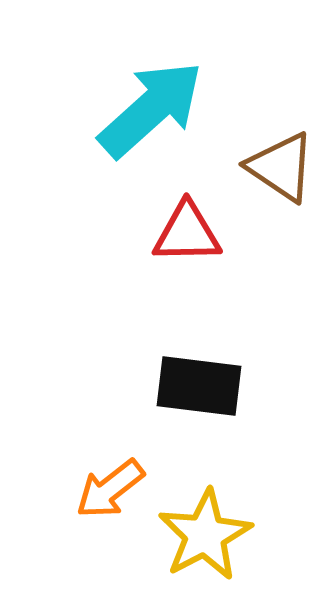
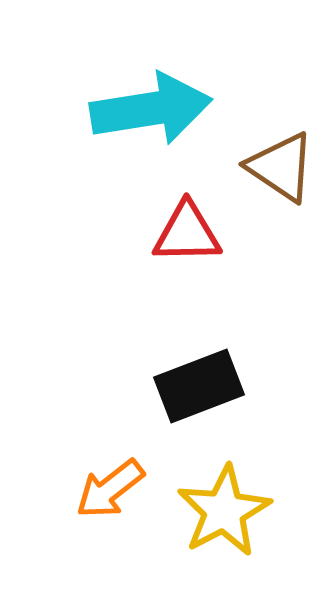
cyan arrow: rotated 33 degrees clockwise
black rectangle: rotated 28 degrees counterclockwise
yellow star: moved 19 px right, 24 px up
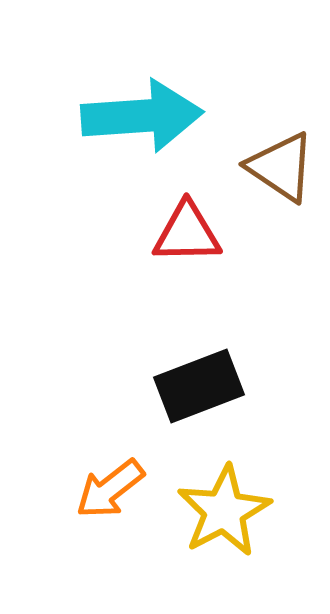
cyan arrow: moved 9 px left, 7 px down; rotated 5 degrees clockwise
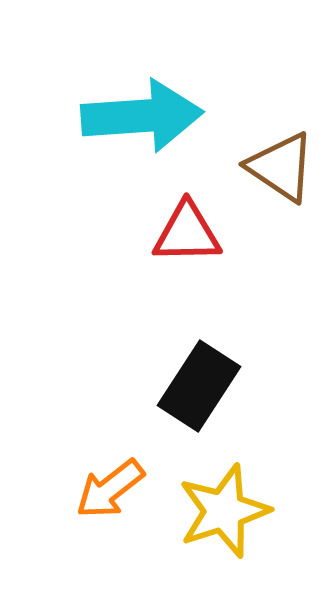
black rectangle: rotated 36 degrees counterclockwise
yellow star: rotated 10 degrees clockwise
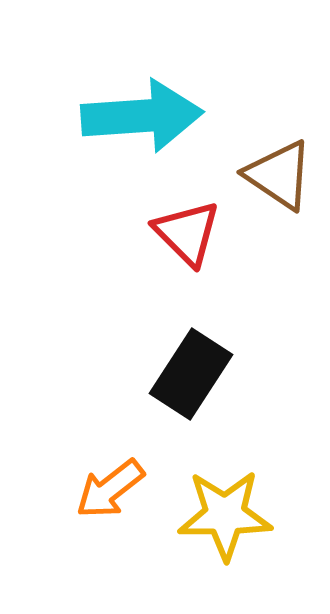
brown triangle: moved 2 px left, 8 px down
red triangle: rotated 46 degrees clockwise
black rectangle: moved 8 px left, 12 px up
yellow star: moved 1 px right, 4 px down; rotated 18 degrees clockwise
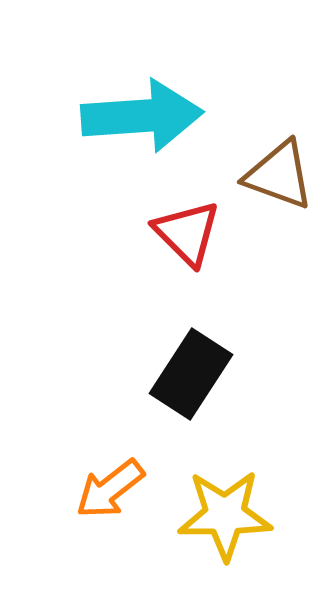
brown triangle: rotated 14 degrees counterclockwise
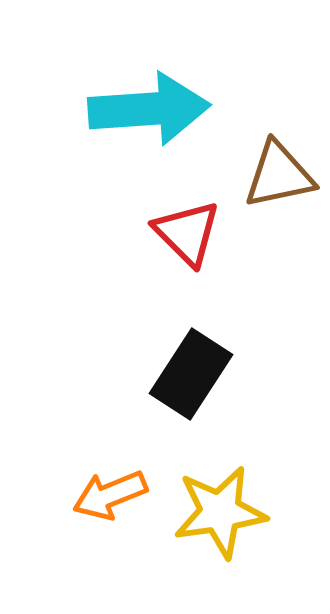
cyan arrow: moved 7 px right, 7 px up
brown triangle: rotated 32 degrees counterclockwise
orange arrow: moved 6 px down; rotated 16 degrees clockwise
yellow star: moved 5 px left, 3 px up; rotated 8 degrees counterclockwise
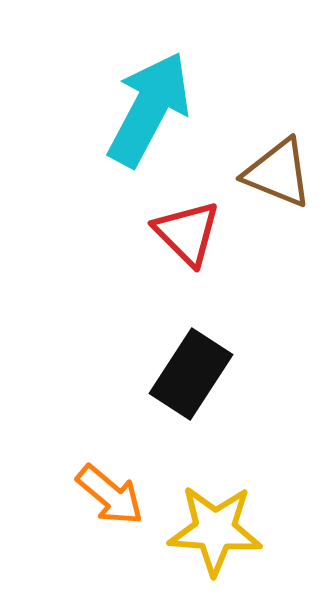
cyan arrow: rotated 58 degrees counterclockwise
brown triangle: moved 1 px left, 2 px up; rotated 34 degrees clockwise
orange arrow: rotated 118 degrees counterclockwise
yellow star: moved 5 px left, 18 px down; rotated 12 degrees clockwise
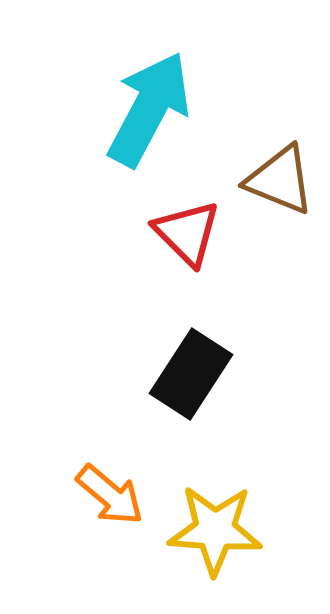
brown triangle: moved 2 px right, 7 px down
